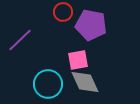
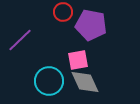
cyan circle: moved 1 px right, 3 px up
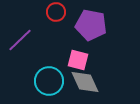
red circle: moved 7 px left
pink square: rotated 25 degrees clockwise
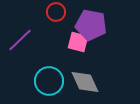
pink square: moved 18 px up
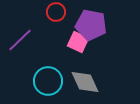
pink square: rotated 10 degrees clockwise
cyan circle: moved 1 px left
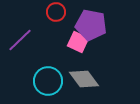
gray diamond: moved 1 px left, 3 px up; rotated 12 degrees counterclockwise
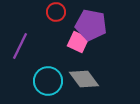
purple line: moved 6 px down; rotated 20 degrees counterclockwise
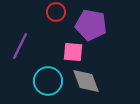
pink square: moved 5 px left, 10 px down; rotated 20 degrees counterclockwise
gray diamond: moved 2 px right, 2 px down; rotated 16 degrees clockwise
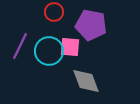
red circle: moved 2 px left
pink square: moved 3 px left, 5 px up
cyan circle: moved 1 px right, 30 px up
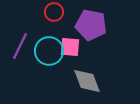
gray diamond: moved 1 px right
